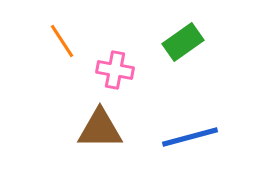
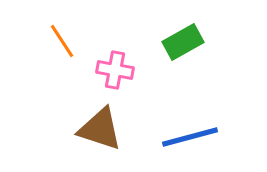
green rectangle: rotated 6 degrees clockwise
brown triangle: rotated 18 degrees clockwise
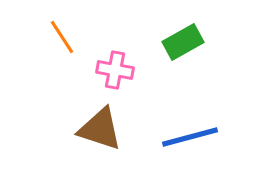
orange line: moved 4 px up
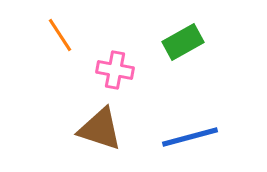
orange line: moved 2 px left, 2 px up
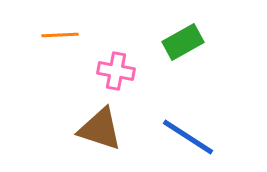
orange line: rotated 60 degrees counterclockwise
pink cross: moved 1 px right, 1 px down
blue line: moved 2 px left; rotated 48 degrees clockwise
